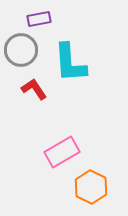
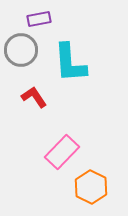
red L-shape: moved 8 px down
pink rectangle: rotated 16 degrees counterclockwise
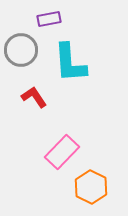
purple rectangle: moved 10 px right
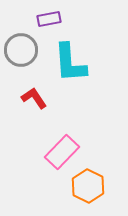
red L-shape: moved 1 px down
orange hexagon: moved 3 px left, 1 px up
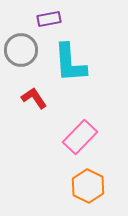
pink rectangle: moved 18 px right, 15 px up
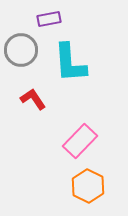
red L-shape: moved 1 px left, 1 px down
pink rectangle: moved 4 px down
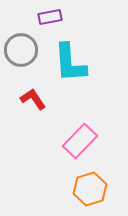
purple rectangle: moved 1 px right, 2 px up
orange hexagon: moved 2 px right, 3 px down; rotated 16 degrees clockwise
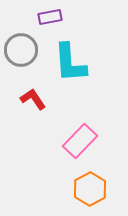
orange hexagon: rotated 12 degrees counterclockwise
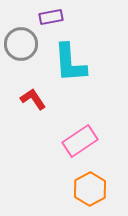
purple rectangle: moved 1 px right
gray circle: moved 6 px up
pink rectangle: rotated 12 degrees clockwise
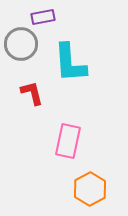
purple rectangle: moved 8 px left
red L-shape: moved 1 px left, 6 px up; rotated 20 degrees clockwise
pink rectangle: moved 12 px left; rotated 44 degrees counterclockwise
